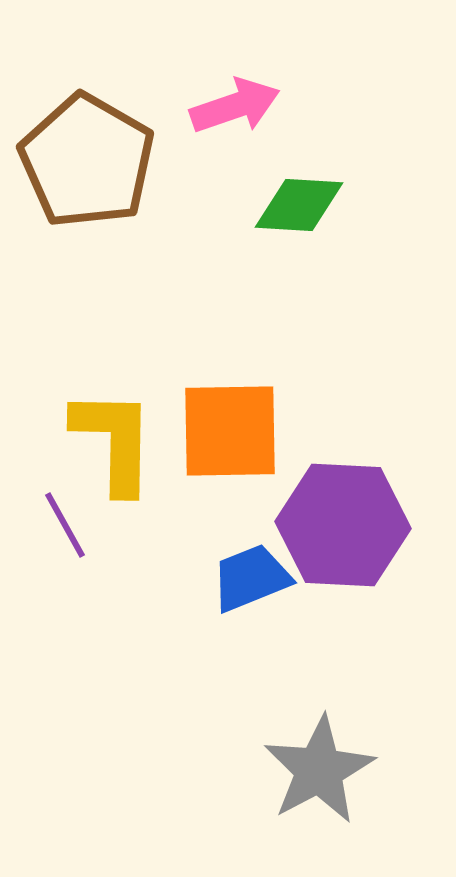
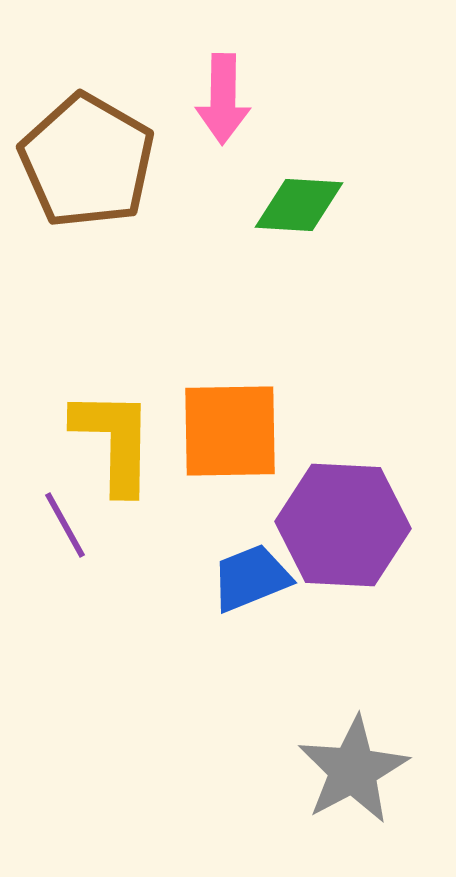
pink arrow: moved 12 px left, 7 px up; rotated 110 degrees clockwise
gray star: moved 34 px right
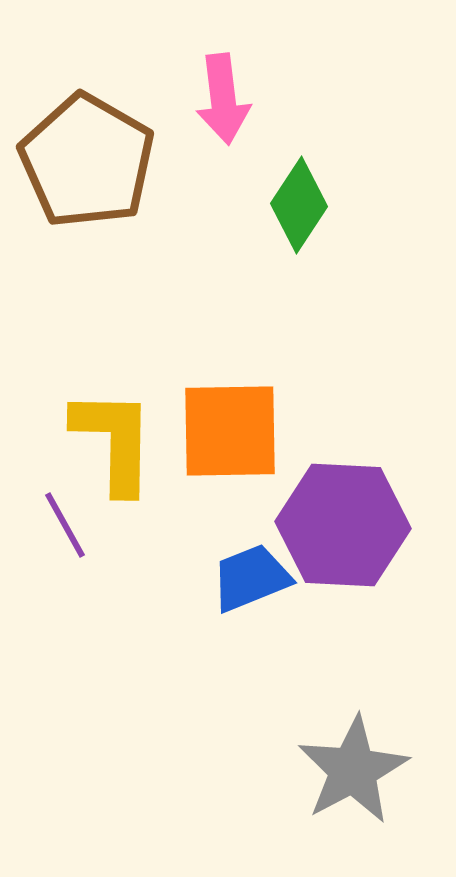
pink arrow: rotated 8 degrees counterclockwise
green diamond: rotated 60 degrees counterclockwise
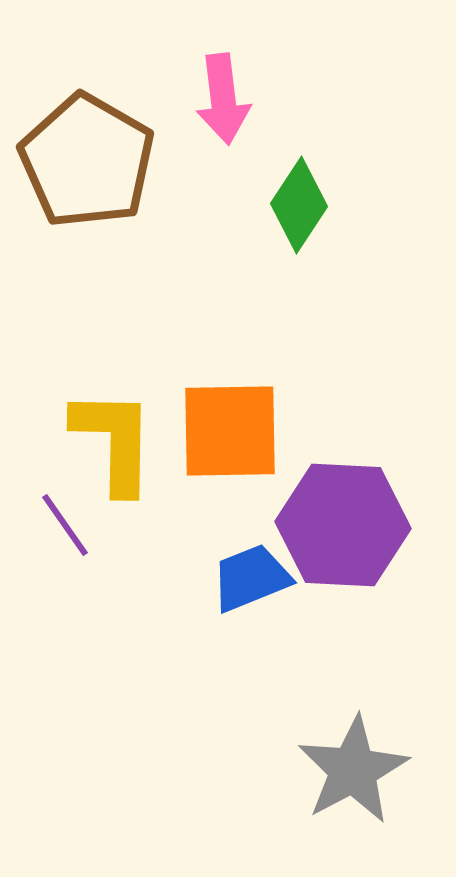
purple line: rotated 6 degrees counterclockwise
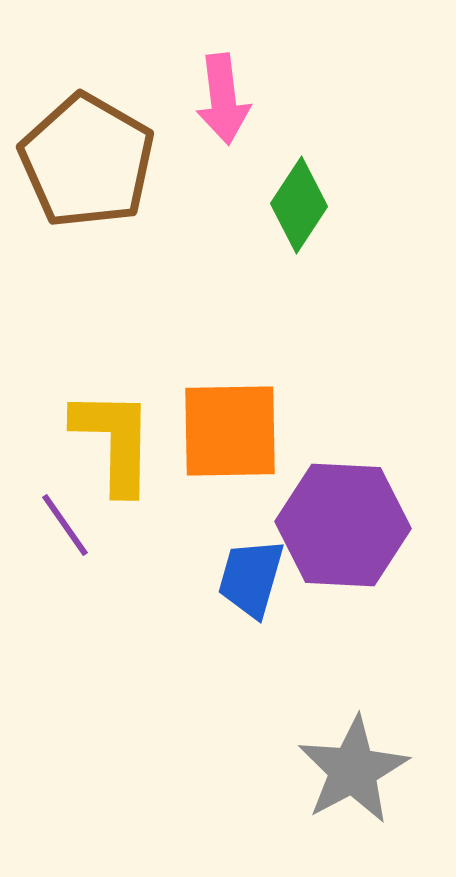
blue trapezoid: rotated 52 degrees counterclockwise
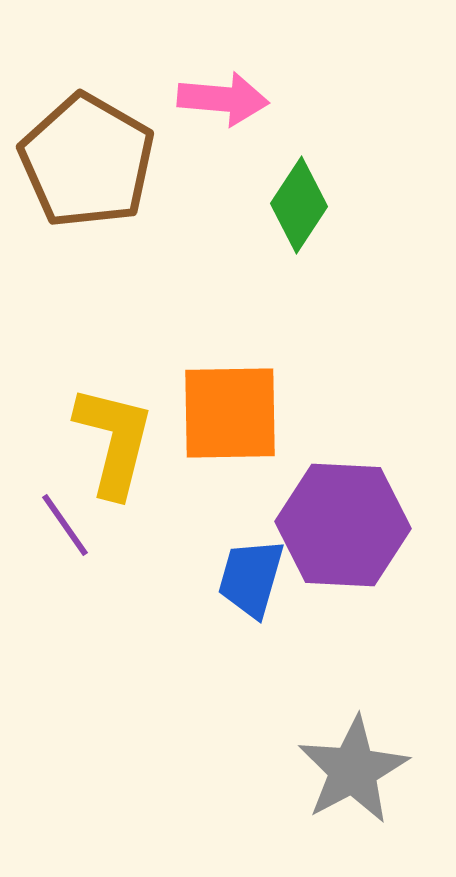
pink arrow: rotated 78 degrees counterclockwise
orange square: moved 18 px up
yellow L-shape: rotated 13 degrees clockwise
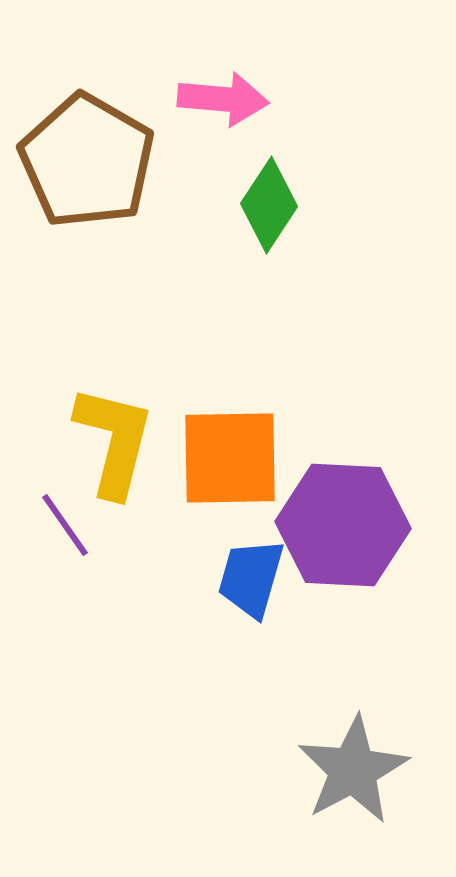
green diamond: moved 30 px left
orange square: moved 45 px down
